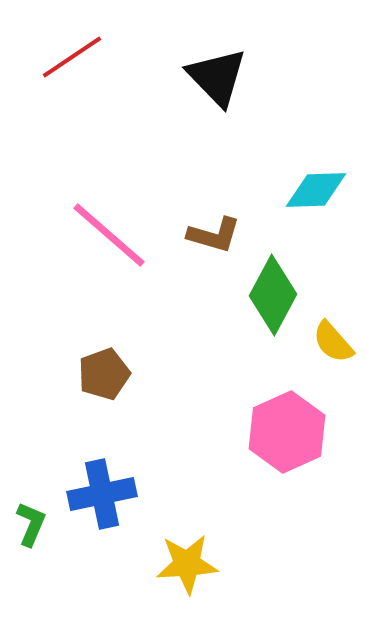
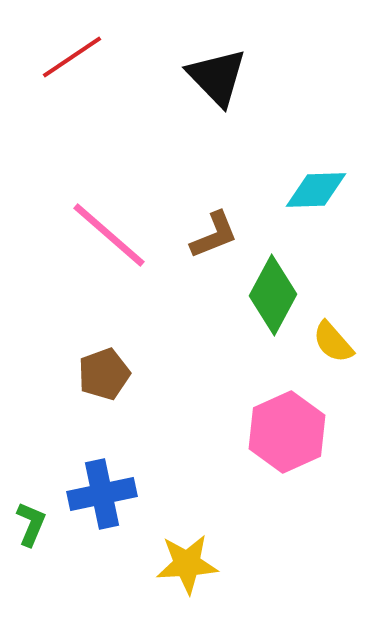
brown L-shape: rotated 38 degrees counterclockwise
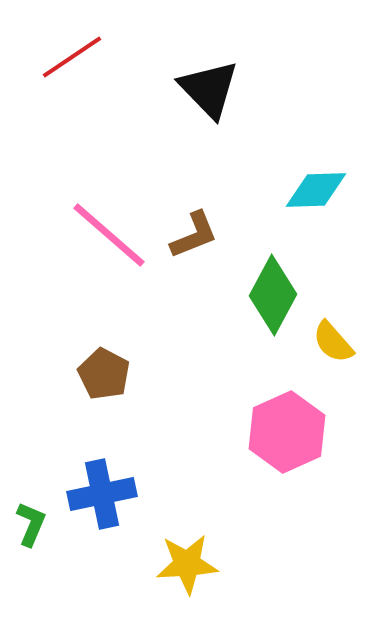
black triangle: moved 8 px left, 12 px down
brown L-shape: moved 20 px left
brown pentagon: rotated 24 degrees counterclockwise
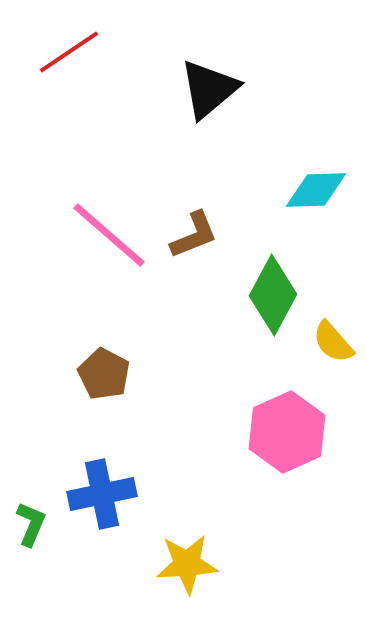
red line: moved 3 px left, 5 px up
black triangle: rotated 34 degrees clockwise
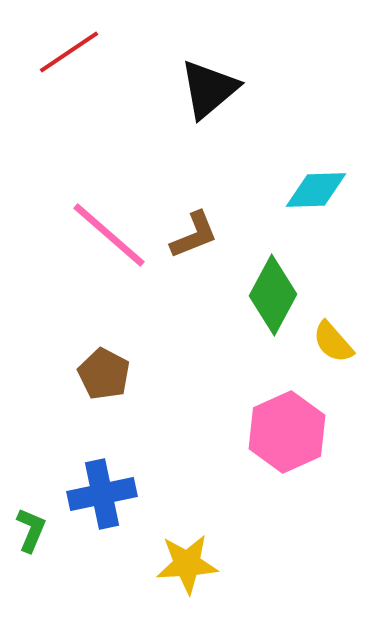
green L-shape: moved 6 px down
